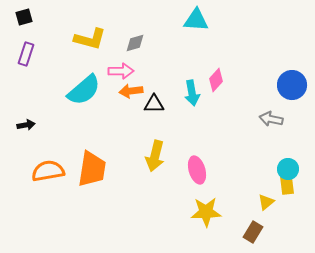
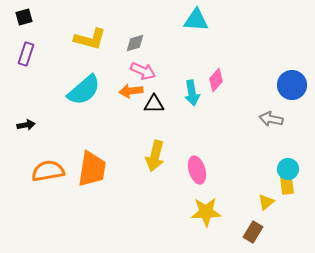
pink arrow: moved 22 px right; rotated 25 degrees clockwise
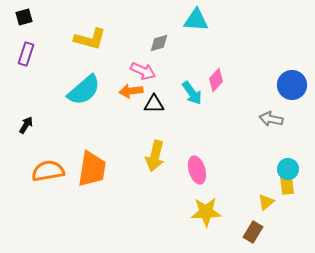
gray diamond: moved 24 px right
cyan arrow: rotated 25 degrees counterclockwise
black arrow: rotated 48 degrees counterclockwise
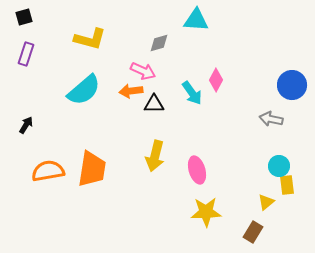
pink diamond: rotated 15 degrees counterclockwise
cyan circle: moved 9 px left, 3 px up
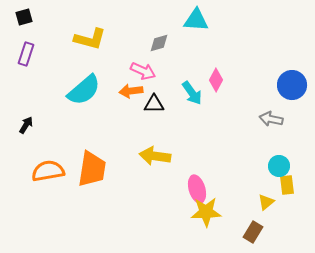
yellow arrow: rotated 84 degrees clockwise
pink ellipse: moved 19 px down
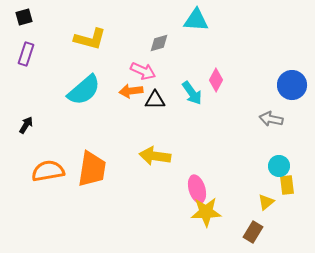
black triangle: moved 1 px right, 4 px up
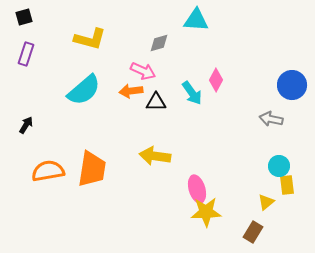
black triangle: moved 1 px right, 2 px down
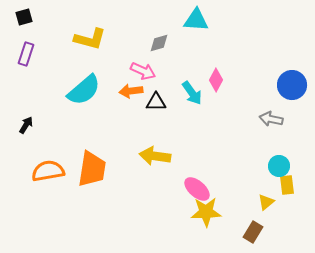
pink ellipse: rotated 32 degrees counterclockwise
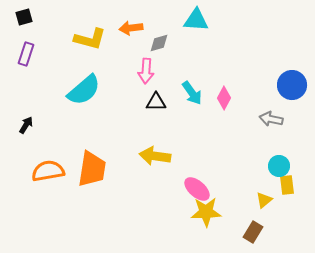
pink arrow: moved 3 px right; rotated 70 degrees clockwise
pink diamond: moved 8 px right, 18 px down
orange arrow: moved 63 px up
yellow triangle: moved 2 px left, 2 px up
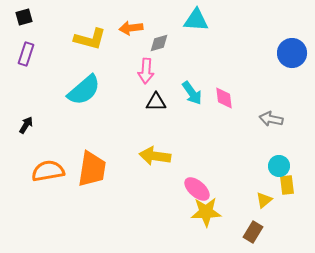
blue circle: moved 32 px up
pink diamond: rotated 35 degrees counterclockwise
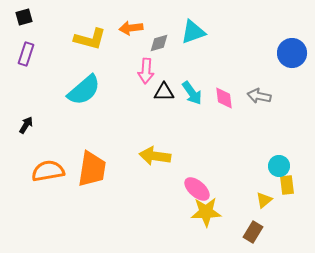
cyan triangle: moved 3 px left, 12 px down; rotated 24 degrees counterclockwise
black triangle: moved 8 px right, 10 px up
gray arrow: moved 12 px left, 23 px up
